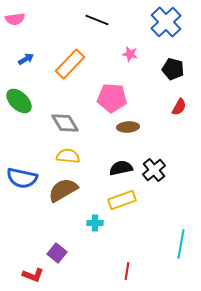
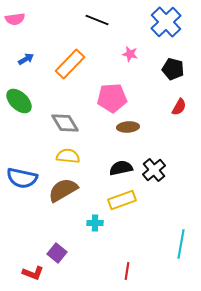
pink pentagon: rotated 8 degrees counterclockwise
red L-shape: moved 2 px up
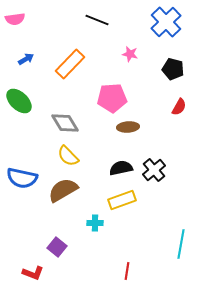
yellow semicircle: rotated 140 degrees counterclockwise
purple square: moved 6 px up
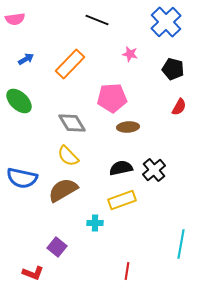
gray diamond: moved 7 px right
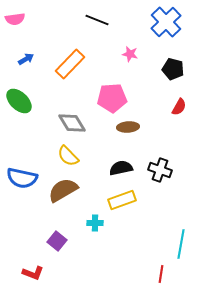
black cross: moved 6 px right; rotated 30 degrees counterclockwise
purple square: moved 6 px up
red line: moved 34 px right, 3 px down
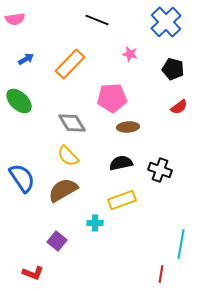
red semicircle: rotated 24 degrees clockwise
black semicircle: moved 5 px up
blue semicircle: rotated 136 degrees counterclockwise
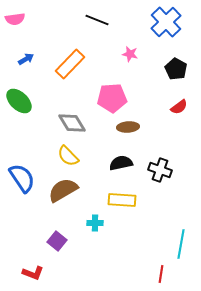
black pentagon: moved 3 px right; rotated 15 degrees clockwise
yellow rectangle: rotated 24 degrees clockwise
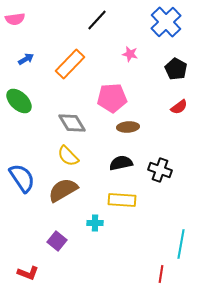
black line: rotated 70 degrees counterclockwise
red L-shape: moved 5 px left
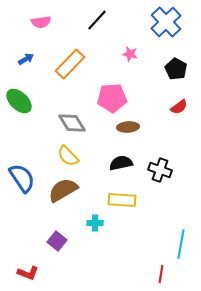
pink semicircle: moved 26 px right, 3 px down
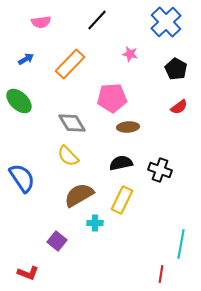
brown semicircle: moved 16 px right, 5 px down
yellow rectangle: rotated 68 degrees counterclockwise
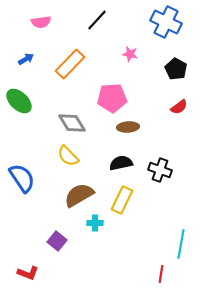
blue cross: rotated 20 degrees counterclockwise
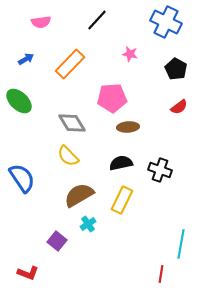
cyan cross: moved 7 px left, 1 px down; rotated 35 degrees counterclockwise
